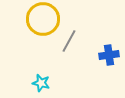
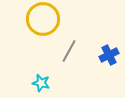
gray line: moved 10 px down
blue cross: rotated 18 degrees counterclockwise
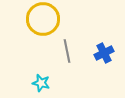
gray line: moved 2 px left; rotated 40 degrees counterclockwise
blue cross: moved 5 px left, 2 px up
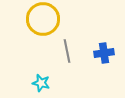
blue cross: rotated 18 degrees clockwise
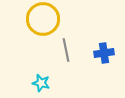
gray line: moved 1 px left, 1 px up
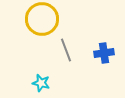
yellow circle: moved 1 px left
gray line: rotated 10 degrees counterclockwise
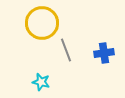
yellow circle: moved 4 px down
cyan star: moved 1 px up
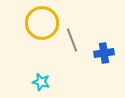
gray line: moved 6 px right, 10 px up
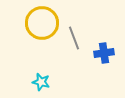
gray line: moved 2 px right, 2 px up
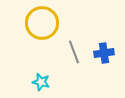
gray line: moved 14 px down
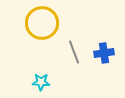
cyan star: rotated 12 degrees counterclockwise
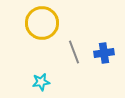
cyan star: rotated 12 degrees counterclockwise
